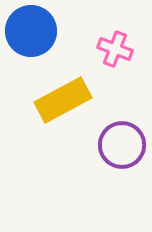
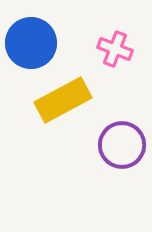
blue circle: moved 12 px down
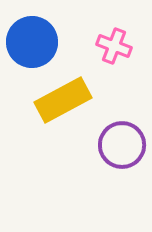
blue circle: moved 1 px right, 1 px up
pink cross: moved 1 px left, 3 px up
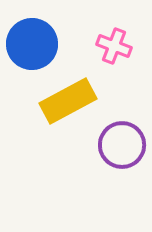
blue circle: moved 2 px down
yellow rectangle: moved 5 px right, 1 px down
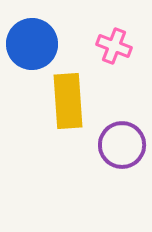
yellow rectangle: rotated 66 degrees counterclockwise
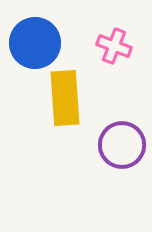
blue circle: moved 3 px right, 1 px up
yellow rectangle: moved 3 px left, 3 px up
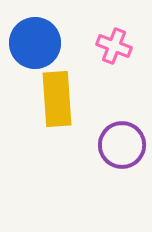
yellow rectangle: moved 8 px left, 1 px down
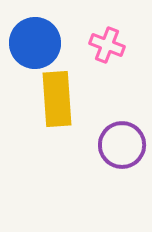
pink cross: moved 7 px left, 1 px up
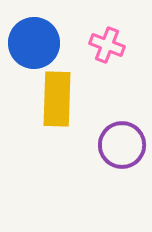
blue circle: moved 1 px left
yellow rectangle: rotated 6 degrees clockwise
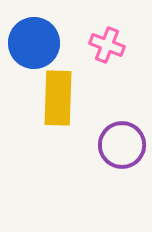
yellow rectangle: moved 1 px right, 1 px up
